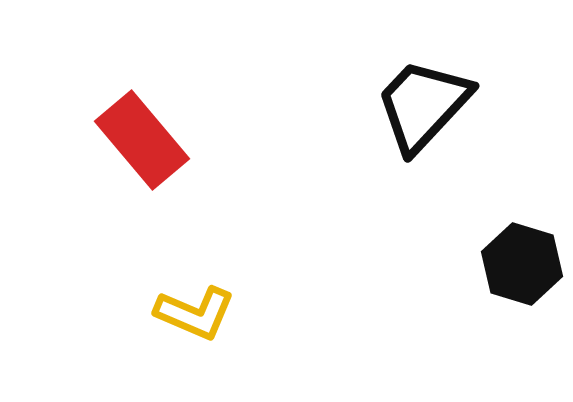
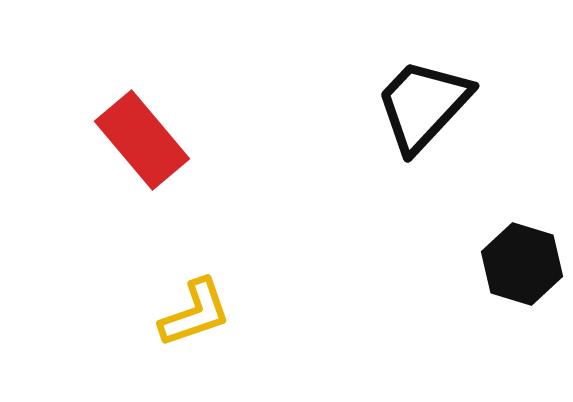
yellow L-shape: rotated 42 degrees counterclockwise
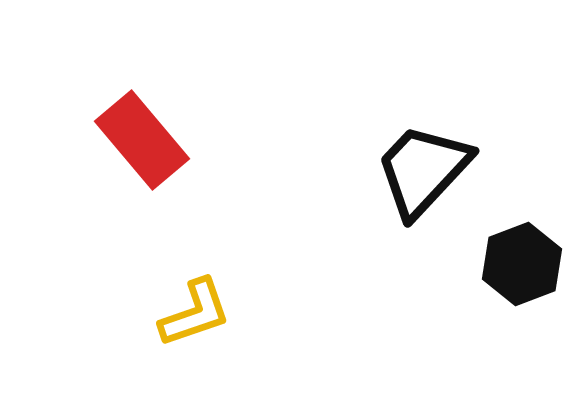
black trapezoid: moved 65 px down
black hexagon: rotated 22 degrees clockwise
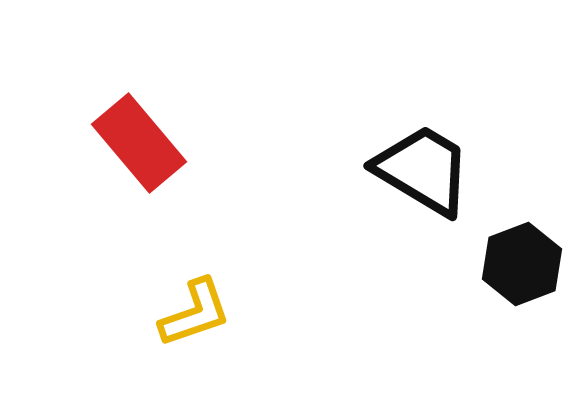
red rectangle: moved 3 px left, 3 px down
black trapezoid: rotated 78 degrees clockwise
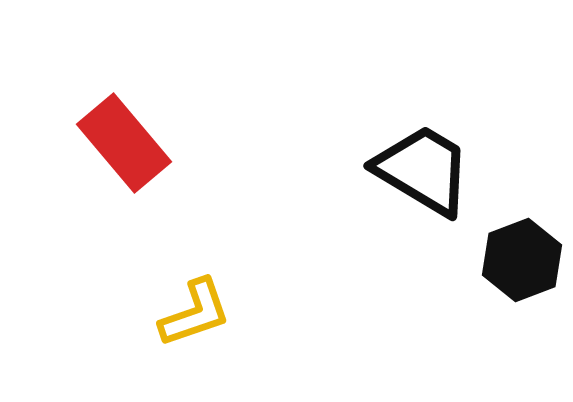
red rectangle: moved 15 px left
black hexagon: moved 4 px up
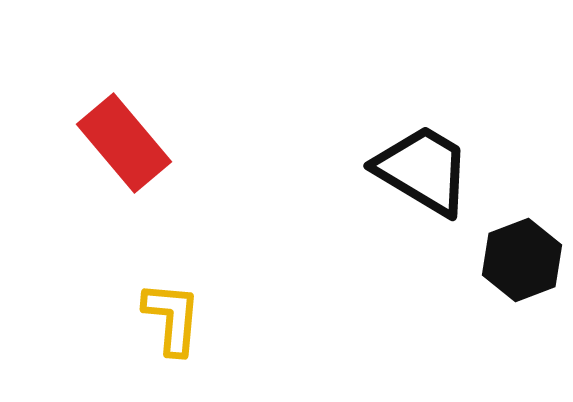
yellow L-shape: moved 23 px left, 5 px down; rotated 66 degrees counterclockwise
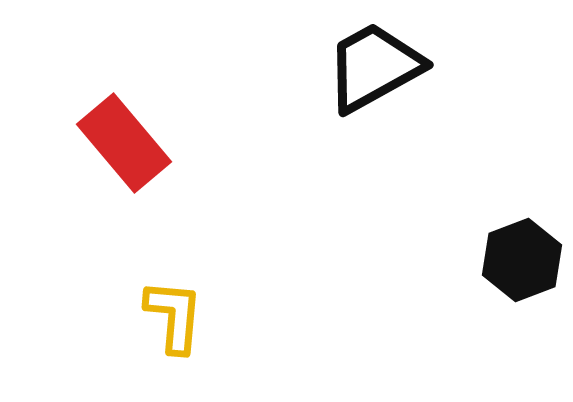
black trapezoid: moved 49 px left, 103 px up; rotated 60 degrees counterclockwise
yellow L-shape: moved 2 px right, 2 px up
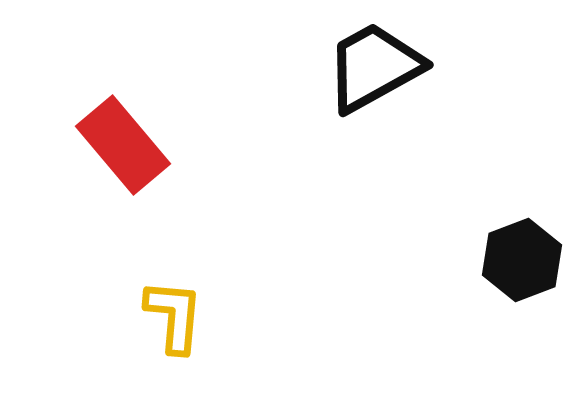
red rectangle: moved 1 px left, 2 px down
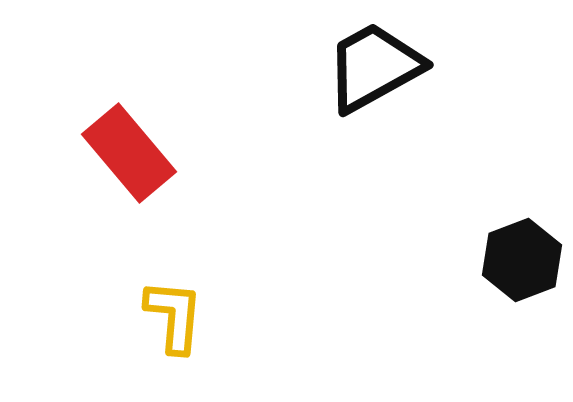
red rectangle: moved 6 px right, 8 px down
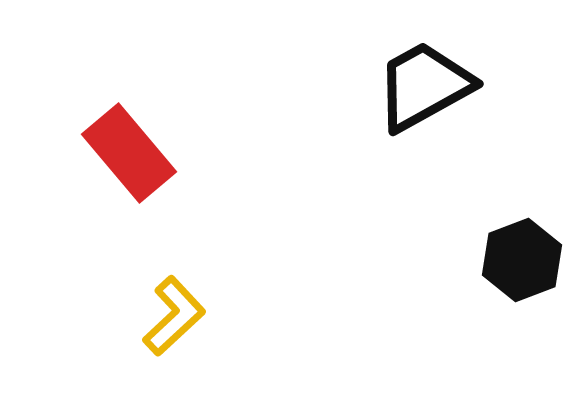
black trapezoid: moved 50 px right, 19 px down
yellow L-shape: rotated 42 degrees clockwise
